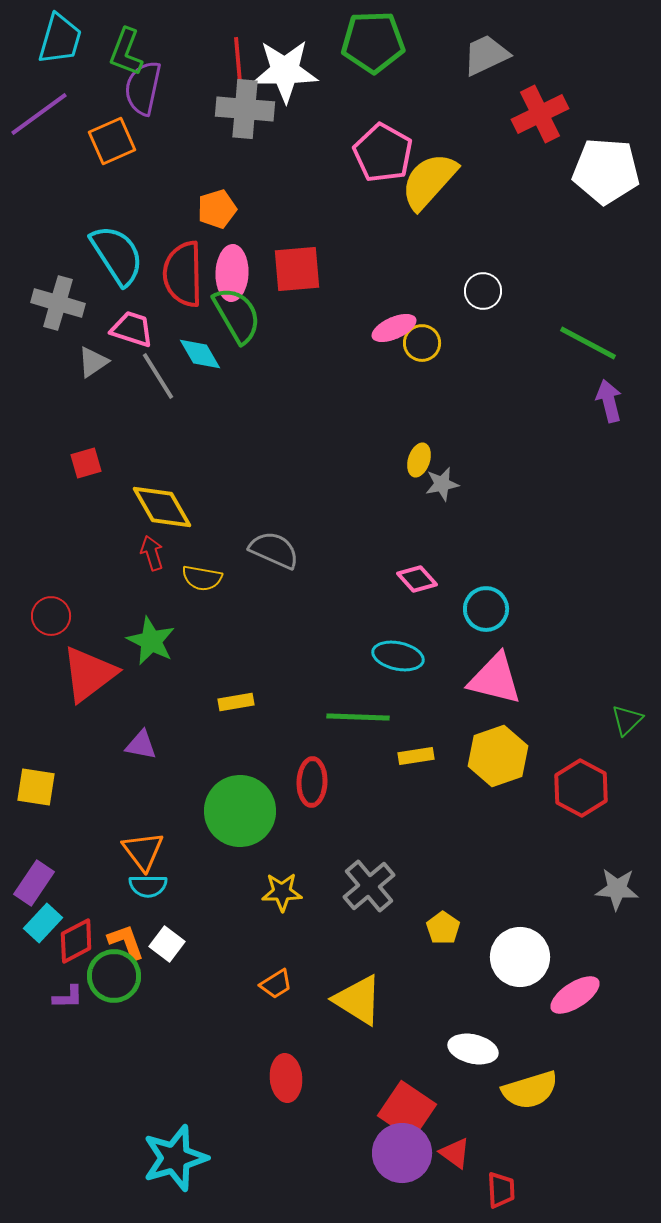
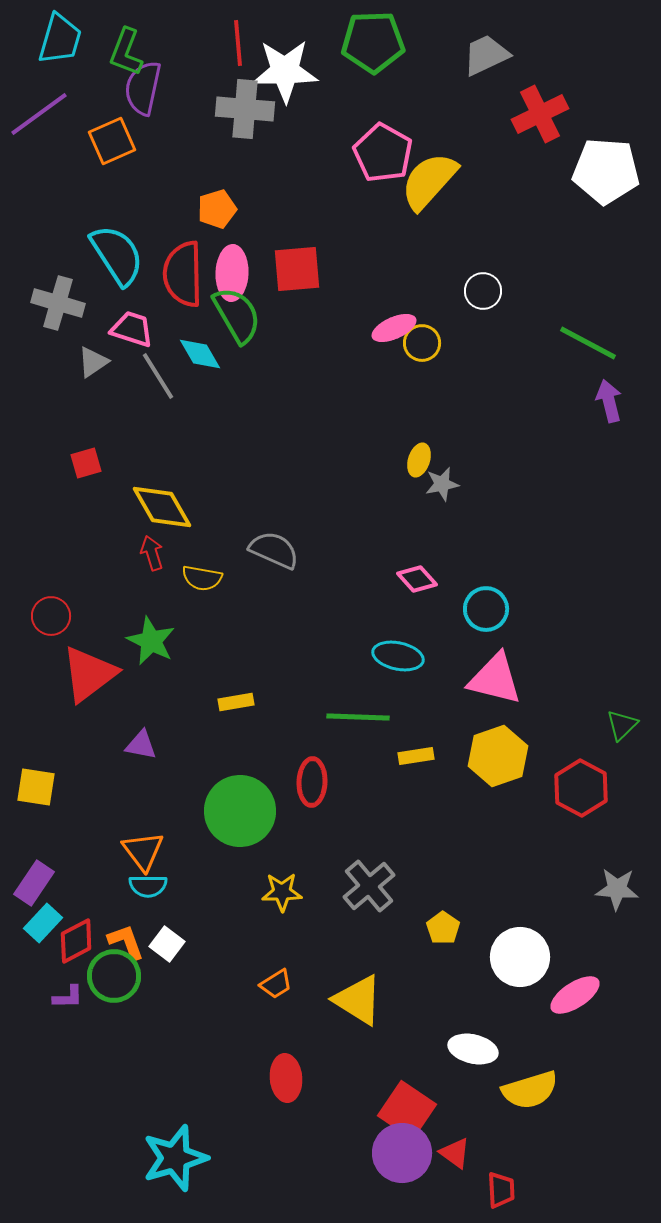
red line at (238, 60): moved 17 px up
green triangle at (627, 720): moved 5 px left, 5 px down
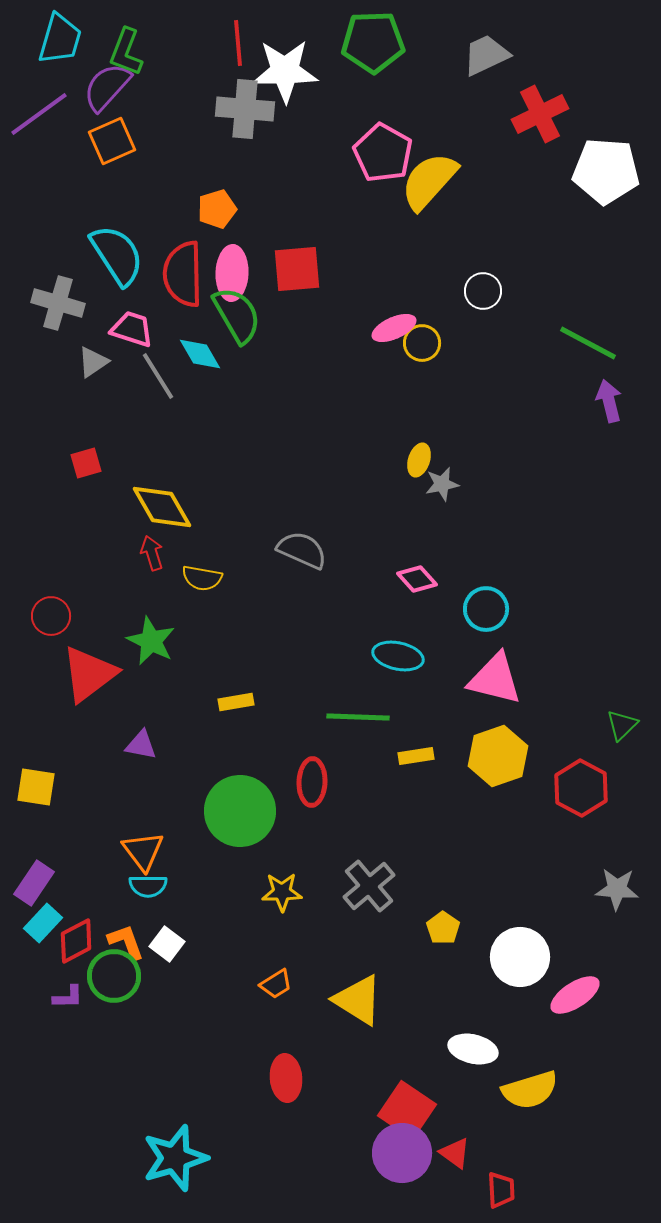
purple semicircle at (143, 88): moved 36 px left, 1 px up; rotated 30 degrees clockwise
gray semicircle at (274, 550): moved 28 px right
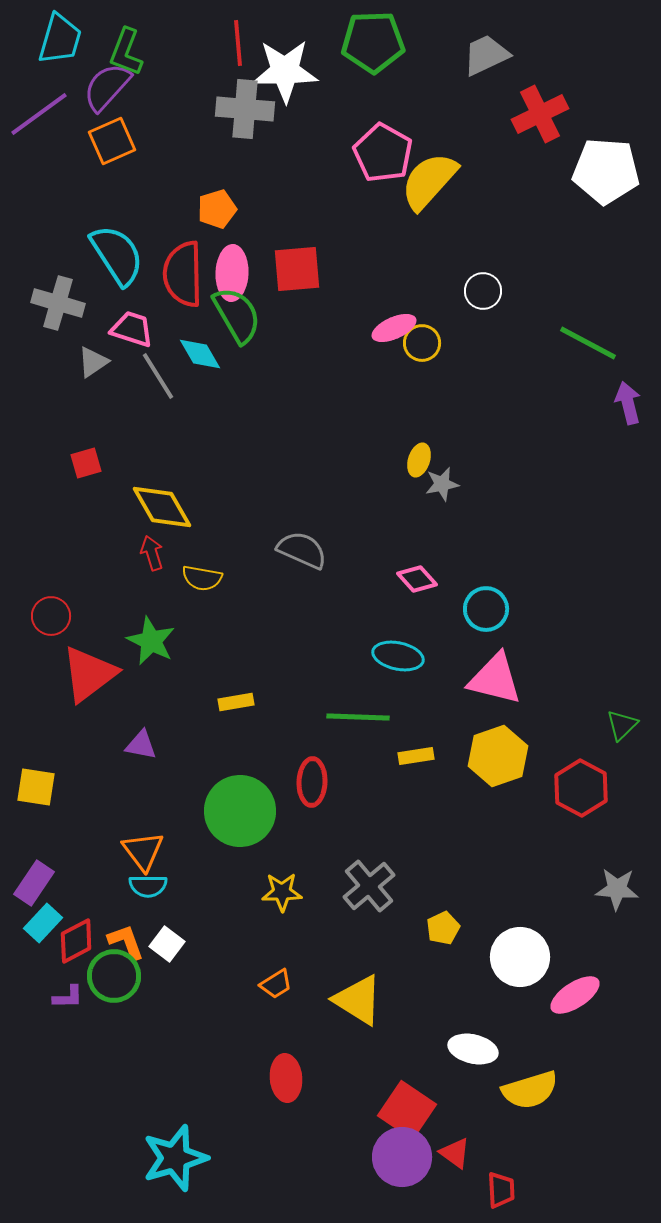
purple arrow at (609, 401): moved 19 px right, 2 px down
yellow pentagon at (443, 928): rotated 12 degrees clockwise
purple circle at (402, 1153): moved 4 px down
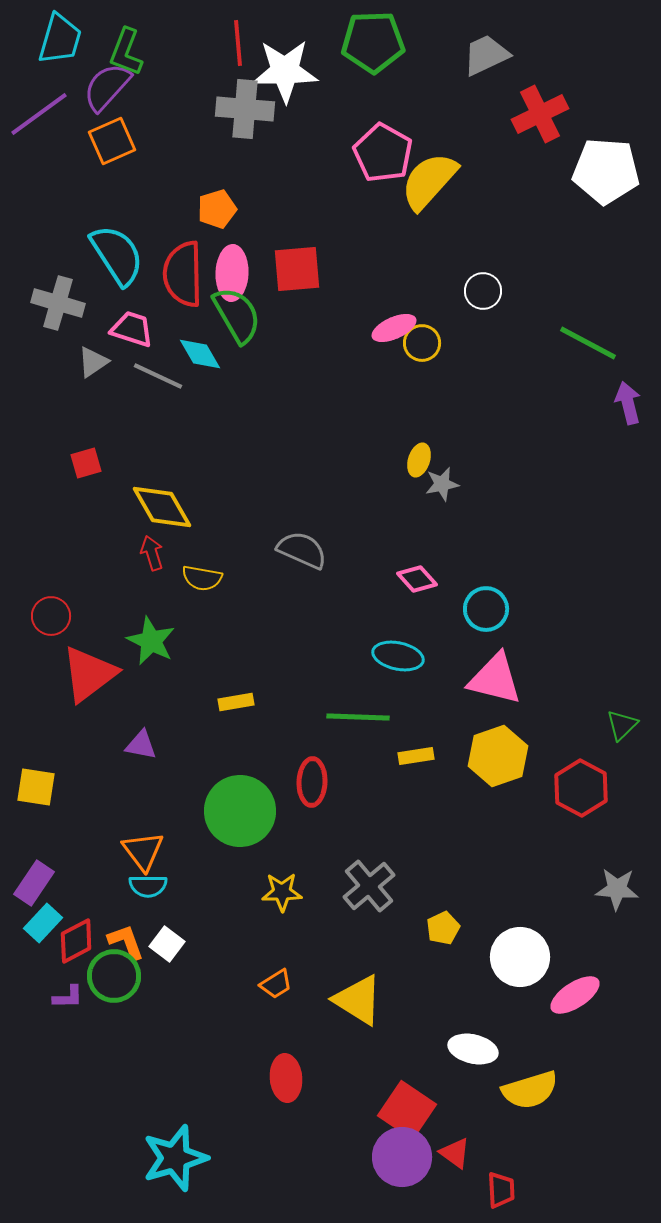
gray line at (158, 376): rotated 33 degrees counterclockwise
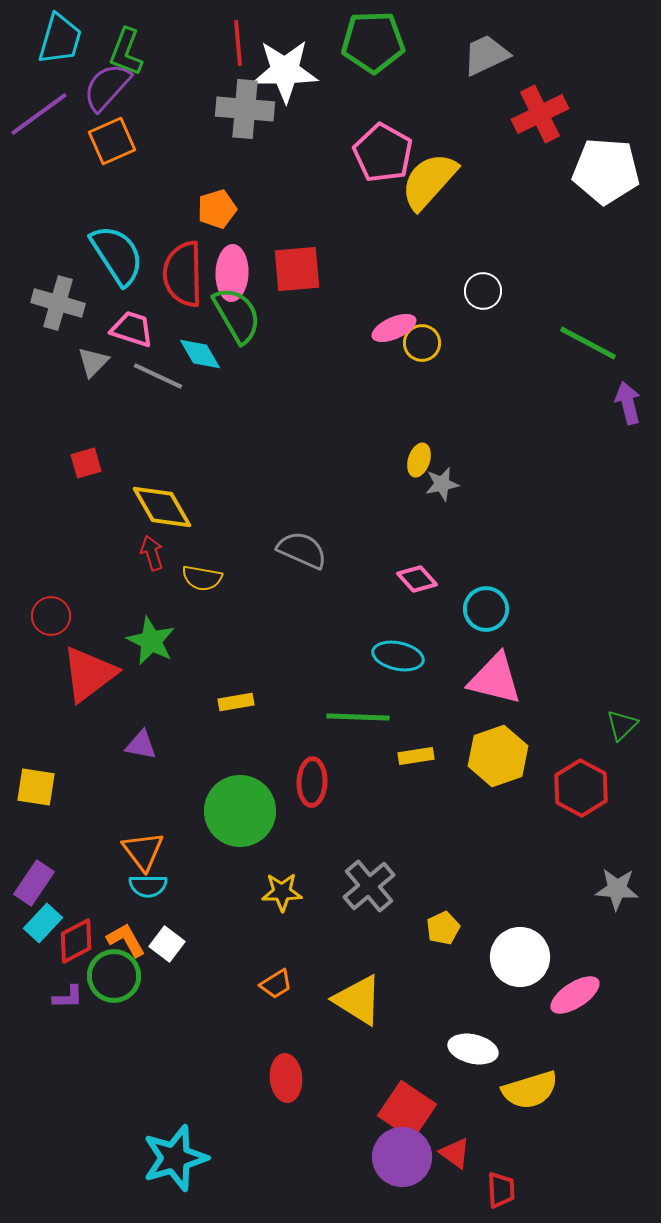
gray triangle at (93, 362): rotated 12 degrees counterclockwise
orange L-shape at (126, 942): moved 2 px up; rotated 9 degrees counterclockwise
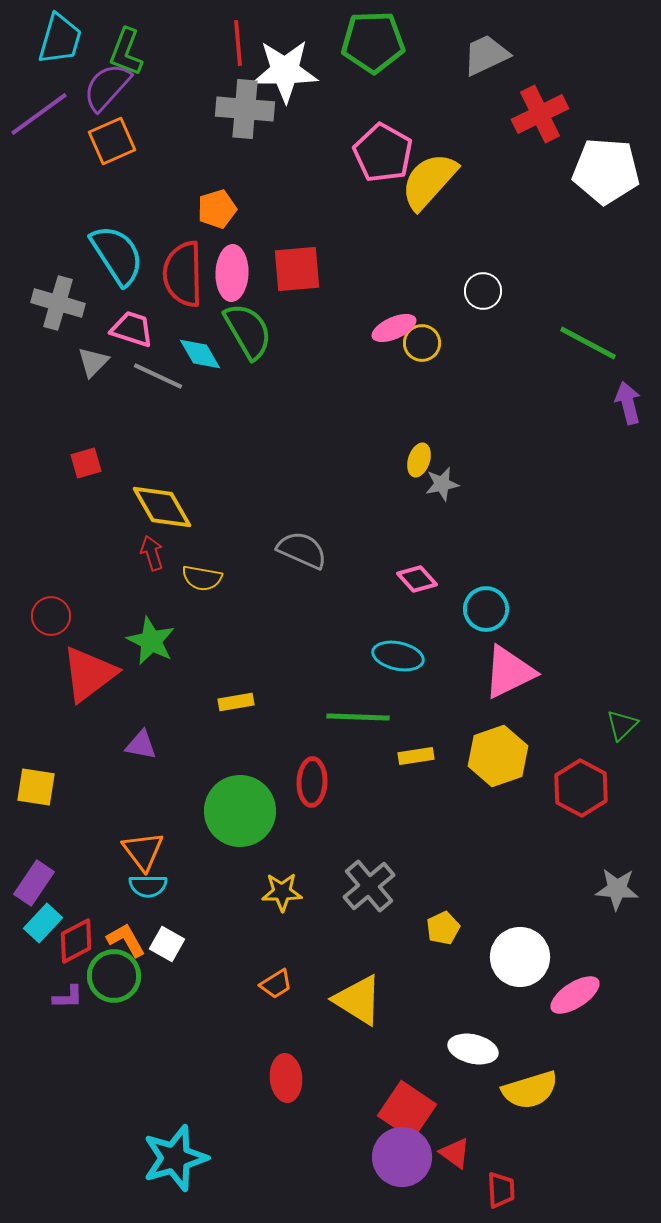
green semicircle at (237, 315): moved 11 px right, 16 px down
pink triangle at (495, 679): moved 14 px right, 7 px up; rotated 40 degrees counterclockwise
white square at (167, 944): rotated 8 degrees counterclockwise
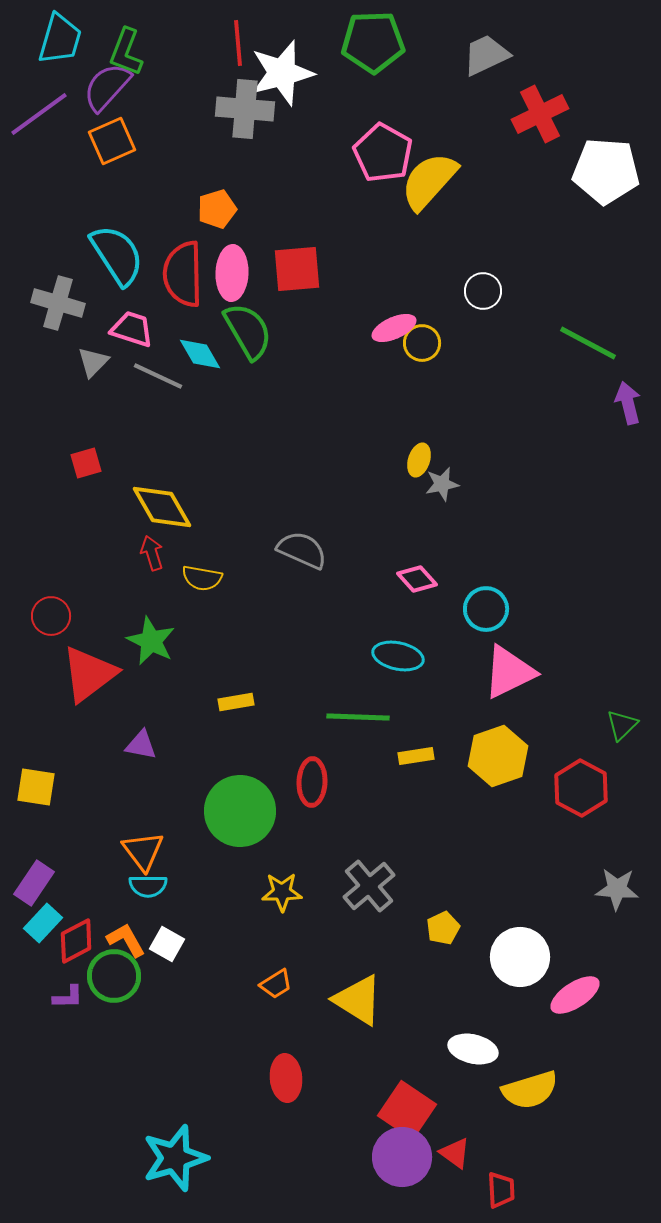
white star at (285, 71): moved 3 px left, 2 px down; rotated 14 degrees counterclockwise
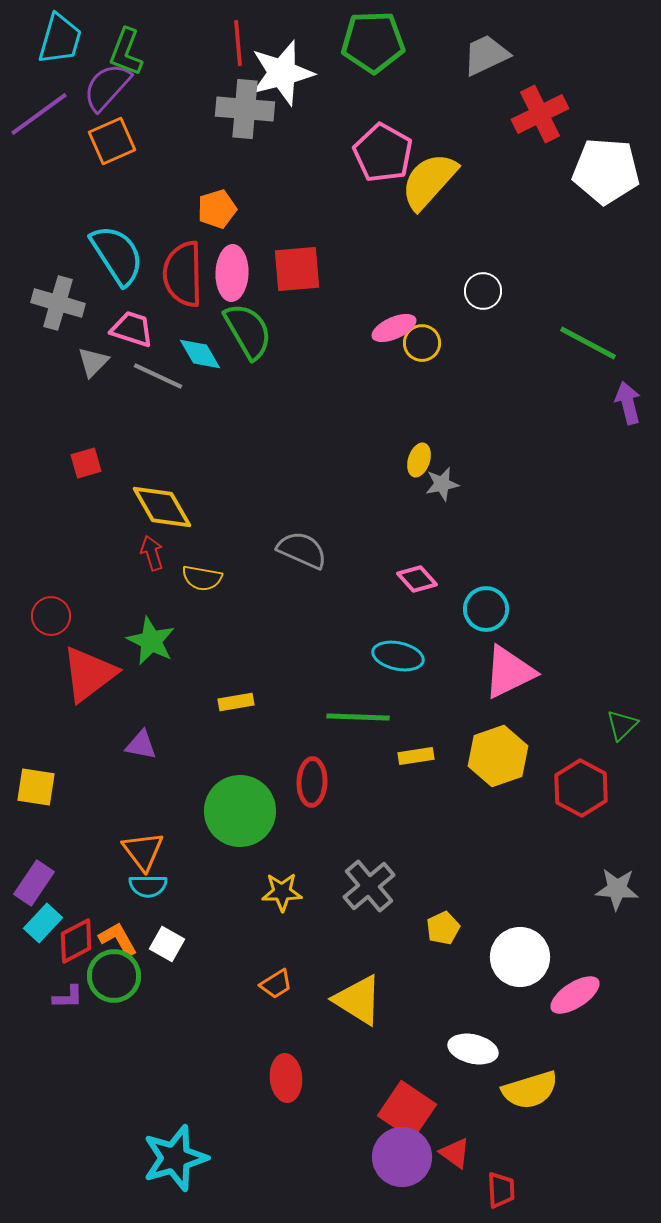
orange L-shape at (126, 940): moved 8 px left, 1 px up
